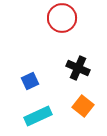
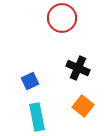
cyan rectangle: moved 1 px left, 1 px down; rotated 76 degrees counterclockwise
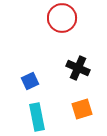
orange square: moved 1 px left, 3 px down; rotated 35 degrees clockwise
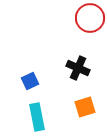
red circle: moved 28 px right
orange square: moved 3 px right, 2 px up
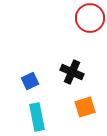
black cross: moved 6 px left, 4 px down
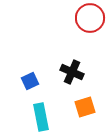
cyan rectangle: moved 4 px right
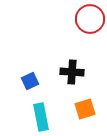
red circle: moved 1 px down
black cross: rotated 20 degrees counterclockwise
orange square: moved 2 px down
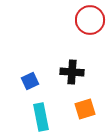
red circle: moved 1 px down
